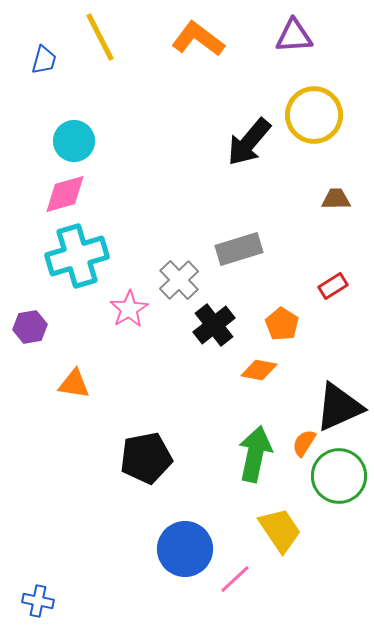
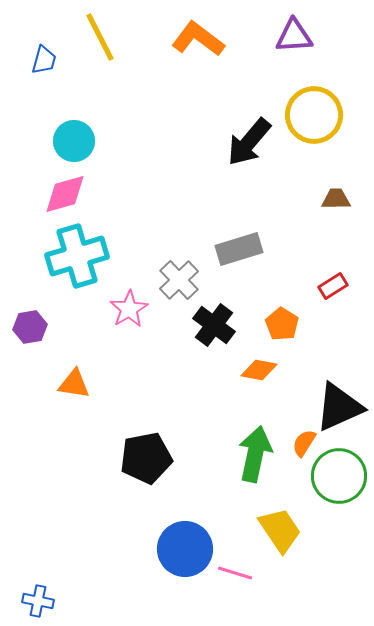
black cross: rotated 15 degrees counterclockwise
pink line: moved 6 px up; rotated 60 degrees clockwise
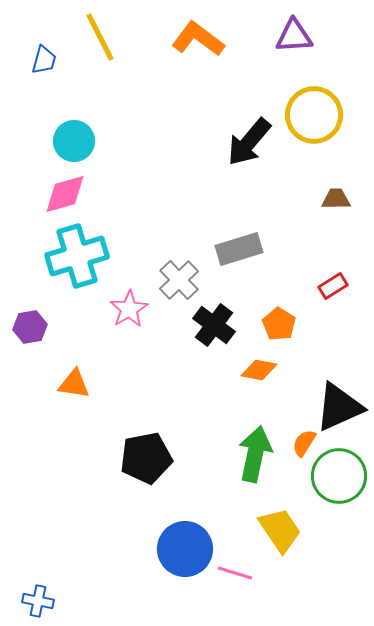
orange pentagon: moved 3 px left
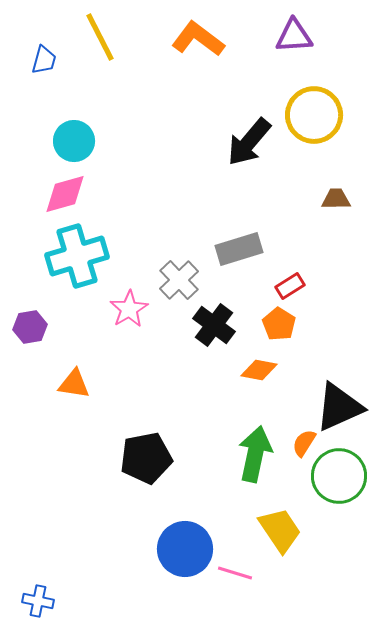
red rectangle: moved 43 px left
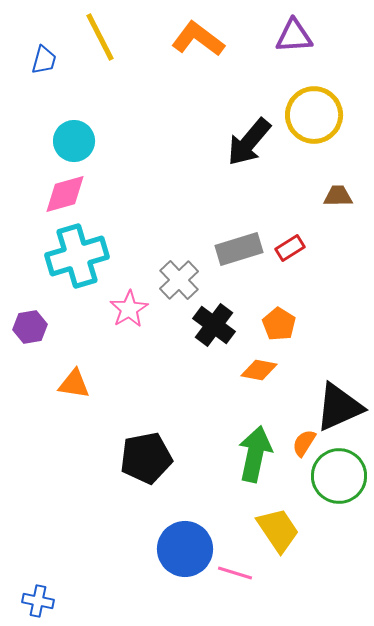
brown trapezoid: moved 2 px right, 3 px up
red rectangle: moved 38 px up
yellow trapezoid: moved 2 px left
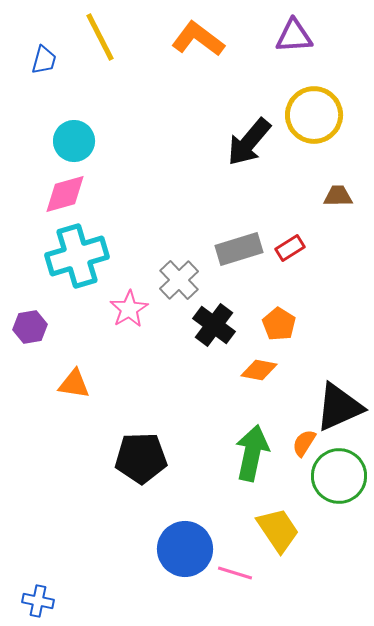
green arrow: moved 3 px left, 1 px up
black pentagon: moved 5 px left; rotated 9 degrees clockwise
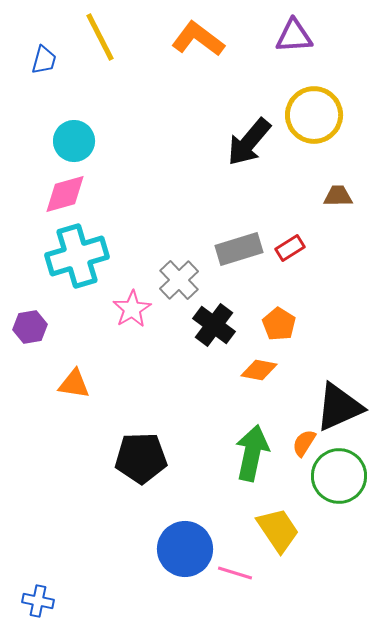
pink star: moved 3 px right
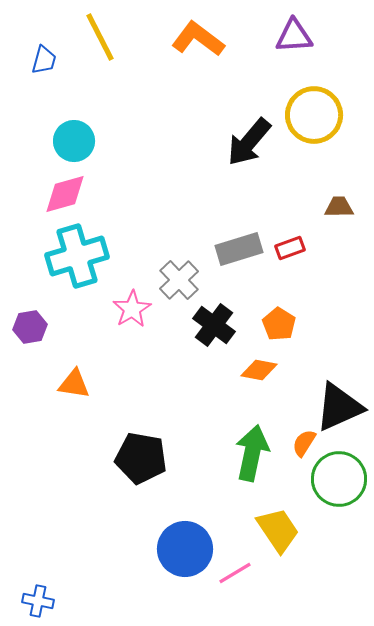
brown trapezoid: moved 1 px right, 11 px down
red rectangle: rotated 12 degrees clockwise
black pentagon: rotated 12 degrees clockwise
green circle: moved 3 px down
pink line: rotated 48 degrees counterclockwise
